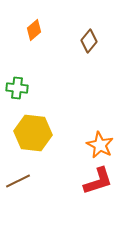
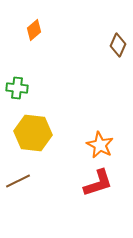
brown diamond: moved 29 px right, 4 px down; rotated 15 degrees counterclockwise
red L-shape: moved 2 px down
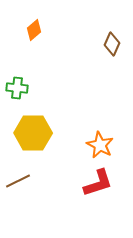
brown diamond: moved 6 px left, 1 px up
yellow hexagon: rotated 6 degrees counterclockwise
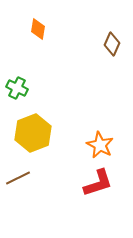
orange diamond: moved 4 px right, 1 px up; rotated 40 degrees counterclockwise
green cross: rotated 20 degrees clockwise
yellow hexagon: rotated 21 degrees counterclockwise
brown line: moved 3 px up
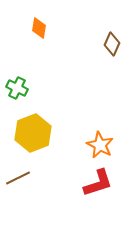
orange diamond: moved 1 px right, 1 px up
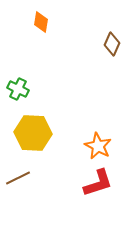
orange diamond: moved 2 px right, 6 px up
green cross: moved 1 px right, 1 px down
yellow hexagon: rotated 24 degrees clockwise
orange star: moved 2 px left, 1 px down
